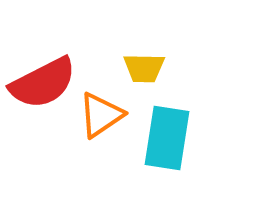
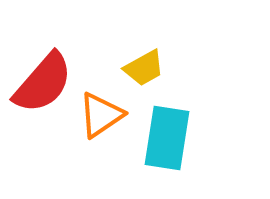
yellow trapezoid: rotated 30 degrees counterclockwise
red semicircle: rotated 22 degrees counterclockwise
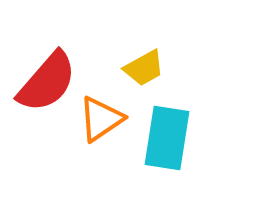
red semicircle: moved 4 px right, 1 px up
orange triangle: moved 4 px down
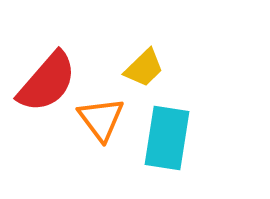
yellow trapezoid: rotated 15 degrees counterclockwise
orange triangle: rotated 33 degrees counterclockwise
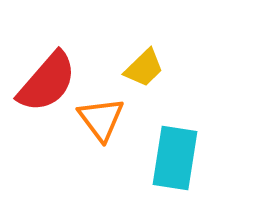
cyan rectangle: moved 8 px right, 20 px down
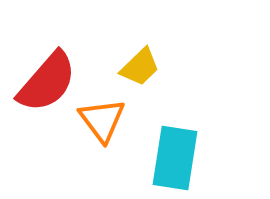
yellow trapezoid: moved 4 px left, 1 px up
orange triangle: moved 1 px right, 1 px down
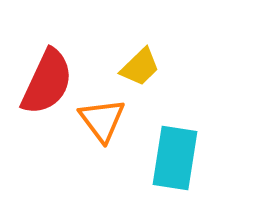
red semicircle: rotated 16 degrees counterclockwise
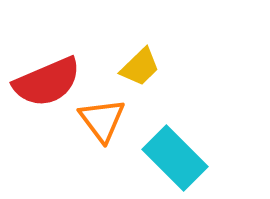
red semicircle: rotated 42 degrees clockwise
cyan rectangle: rotated 54 degrees counterclockwise
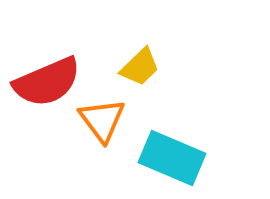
cyan rectangle: moved 3 px left; rotated 22 degrees counterclockwise
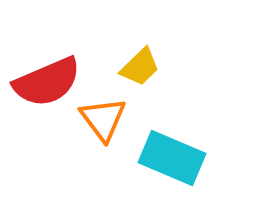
orange triangle: moved 1 px right, 1 px up
